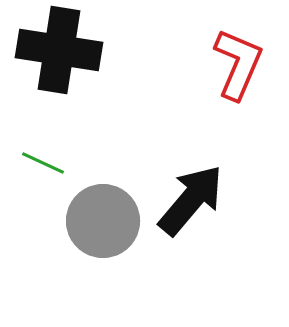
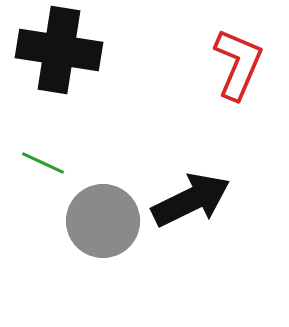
black arrow: rotated 24 degrees clockwise
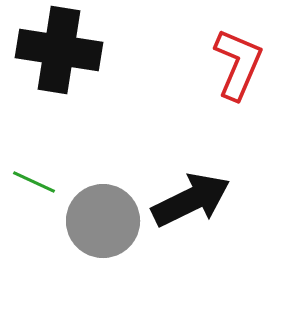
green line: moved 9 px left, 19 px down
